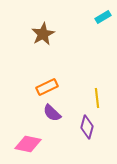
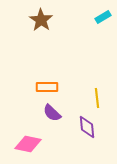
brown star: moved 2 px left, 14 px up; rotated 10 degrees counterclockwise
orange rectangle: rotated 25 degrees clockwise
purple diamond: rotated 20 degrees counterclockwise
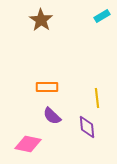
cyan rectangle: moved 1 px left, 1 px up
purple semicircle: moved 3 px down
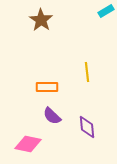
cyan rectangle: moved 4 px right, 5 px up
yellow line: moved 10 px left, 26 px up
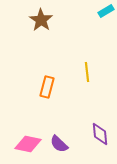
orange rectangle: rotated 75 degrees counterclockwise
purple semicircle: moved 7 px right, 28 px down
purple diamond: moved 13 px right, 7 px down
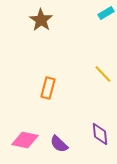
cyan rectangle: moved 2 px down
yellow line: moved 16 px right, 2 px down; rotated 36 degrees counterclockwise
orange rectangle: moved 1 px right, 1 px down
pink diamond: moved 3 px left, 4 px up
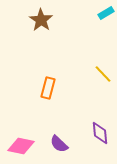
purple diamond: moved 1 px up
pink diamond: moved 4 px left, 6 px down
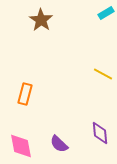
yellow line: rotated 18 degrees counterclockwise
orange rectangle: moved 23 px left, 6 px down
pink diamond: rotated 68 degrees clockwise
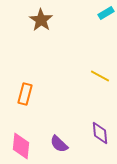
yellow line: moved 3 px left, 2 px down
pink diamond: rotated 16 degrees clockwise
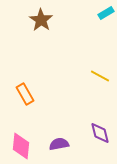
orange rectangle: rotated 45 degrees counterclockwise
purple diamond: rotated 10 degrees counterclockwise
purple semicircle: rotated 126 degrees clockwise
